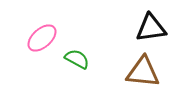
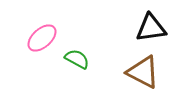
brown triangle: rotated 21 degrees clockwise
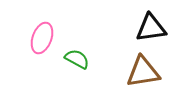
pink ellipse: rotated 28 degrees counterclockwise
brown triangle: rotated 36 degrees counterclockwise
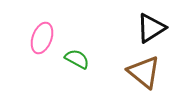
black triangle: rotated 24 degrees counterclockwise
brown triangle: moved 1 px right; rotated 48 degrees clockwise
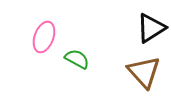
pink ellipse: moved 2 px right, 1 px up
brown triangle: rotated 9 degrees clockwise
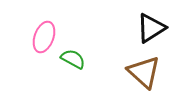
green semicircle: moved 4 px left
brown triangle: rotated 6 degrees counterclockwise
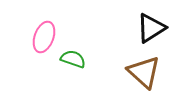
green semicircle: rotated 10 degrees counterclockwise
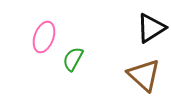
green semicircle: rotated 80 degrees counterclockwise
brown triangle: moved 3 px down
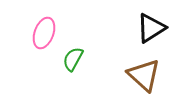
pink ellipse: moved 4 px up
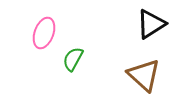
black triangle: moved 4 px up
